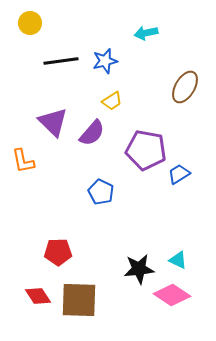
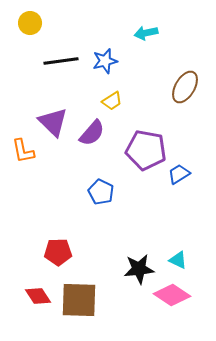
orange L-shape: moved 10 px up
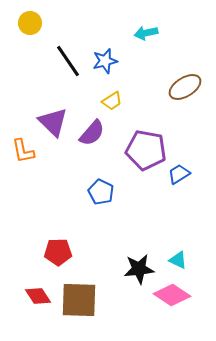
black line: moved 7 px right; rotated 64 degrees clockwise
brown ellipse: rotated 28 degrees clockwise
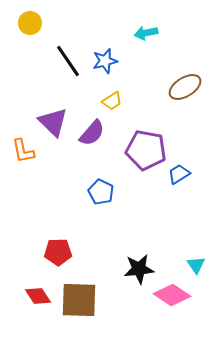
cyan triangle: moved 18 px right, 5 px down; rotated 30 degrees clockwise
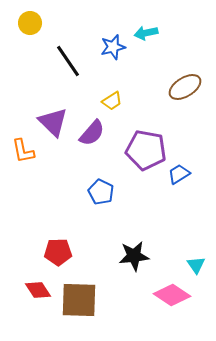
blue star: moved 8 px right, 14 px up
black star: moved 5 px left, 13 px up
red diamond: moved 6 px up
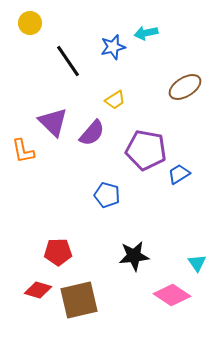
yellow trapezoid: moved 3 px right, 1 px up
blue pentagon: moved 6 px right, 3 px down; rotated 10 degrees counterclockwise
cyan triangle: moved 1 px right, 2 px up
red diamond: rotated 40 degrees counterclockwise
brown square: rotated 15 degrees counterclockwise
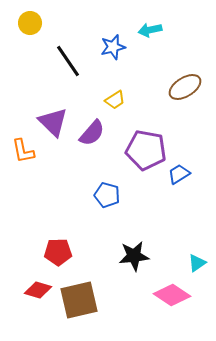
cyan arrow: moved 4 px right, 3 px up
cyan triangle: rotated 30 degrees clockwise
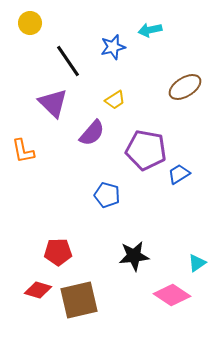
purple triangle: moved 19 px up
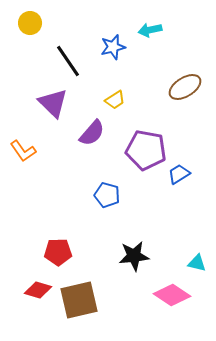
orange L-shape: rotated 24 degrees counterclockwise
cyan triangle: rotated 48 degrees clockwise
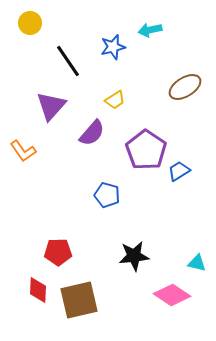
purple triangle: moved 2 px left, 3 px down; rotated 28 degrees clockwise
purple pentagon: rotated 24 degrees clockwise
blue trapezoid: moved 3 px up
red diamond: rotated 76 degrees clockwise
